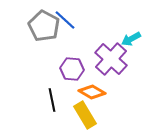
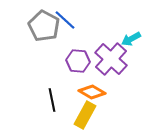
purple hexagon: moved 6 px right, 8 px up
yellow rectangle: rotated 60 degrees clockwise
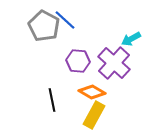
purple cross: moved 3 px right, 4 px down
yellow rectangle: moved 9 px right
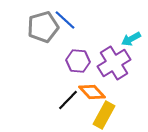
gray pentagon: moved 1 px left, 1 px down; rotated 28 degrees clockwise
purple cross: rotated 16 degrees clockwise
orange diamond: rotated 16 degrees clockwise
black line: moved 16 px right; rotated 55 degrees clockwise
yellow rectangle: moved 10 px right
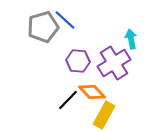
cyan arrow: rotated 108 degrees clockwise
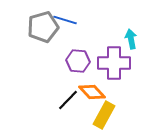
blue line: rotated 25 degrees counterclockwise
purple cross: rotated 32 degrees clockwise
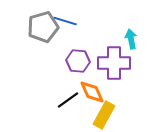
blue line: moved 1 px down
orange diamond: rotated 20 degrees clockwise
black line: rotated 10 degrees clockwise
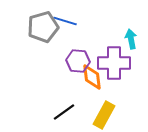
orange diamond: moved 15 px up; rotated 16 degrees clockwise
black line: moved 4 px left, 12 px down
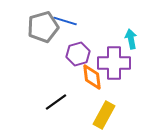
purple hexagon: moved 7 px up; rotated 20 degrees counterclockwise
black line: moved 8 px left, 10 px up
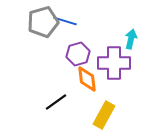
gray pentagon: moved 5 px up
cyan arrow: rotated 24 degrees clockwise
orange diamond: moved 5 px left, 2 px down
